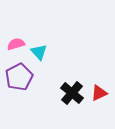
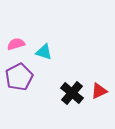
cyan triangle: moved 5 px right; rotated 30 degrees counterclockwise
red triangle: moved 2 px up
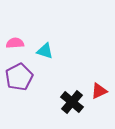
pink semicircle: moved 1 px left, 1 px up; rotated 12 degrees clockwise
cyan triangle: moved 1 px right, 1 px up
black cross: moved 9 px down
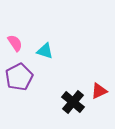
pink semicircle: rotated 60 degrees clockwise
black cross: moved 1 px right
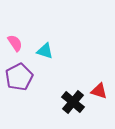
red triangle: rotated 42 degrees clockwise
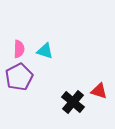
pink semicircle: moved 4 px right, 6 px down; rotated 36 degrees clockwise
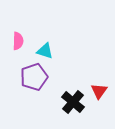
pink semicircle: moved 1 px left, 8 px up
purple pentagon: moved 15 px right; rotated 8 degrees clockwise
red triangle: rotated 48 degrees clockwise
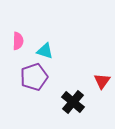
red triangle: moved 3 px right, 10 px up
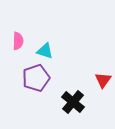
purple pentagon: moved 2 px right, 1 px down
red triangle: moved 1 px right, 1 px up
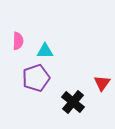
cyan triangle: rotated 18 degrees counterclockwise
red triangle: moved 1 px left, 3 px down
